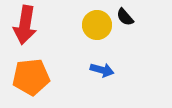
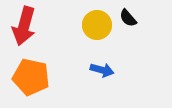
black semicircle: moved 3 px right, 1 px down
red arrow: moved 1 px left, 1 px down; rotated 6 degrees clockwise
orange pentagon: rotated 18 degrees clockwise
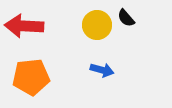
black semicircle: moved 2 px left
red arrow: rotated 78 degrees clockwise
orange pentagon: rotated 18 degrees counterclockwise
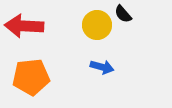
black semicircle: moved 3 px left, 4 px up
blue arrow: moved 3 px up
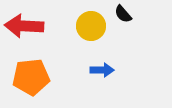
yellow circle: moved 6 px left, 1 px down
blue arrow: moved 3 px down; rotated 15 degrees counterclockwise
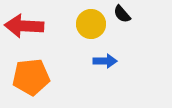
black semicircle: moved 1 px left
yellow circle: moved 2 px up
blue arrow: moved 3 px right, 9 px up
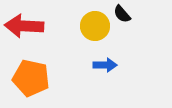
yellow circle: moved 4 px right, 2 px down
blue arrow: moved 4 px down
orange pentagon: moved 1 px down; rotated 18 degrees clockwise
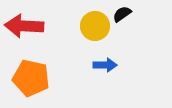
black semicircle: rotated 96 degrees clockwise
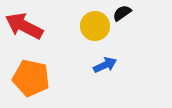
black semicircle: moved 1 px up
red arrow: rotated 24 degrees clockwise
blue arrow: rotated 25 degrees counterclockwise
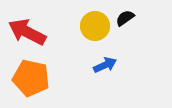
black semicircle: moved 3 px right, 5 px down
red arrow: moved 3 px right, 6 px down
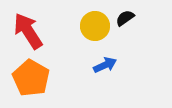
red arrow: moved 1 px right, 1 px up; rotated 30 degrees clockwise
orange pentagon: rotated 18 degrees clockwise
